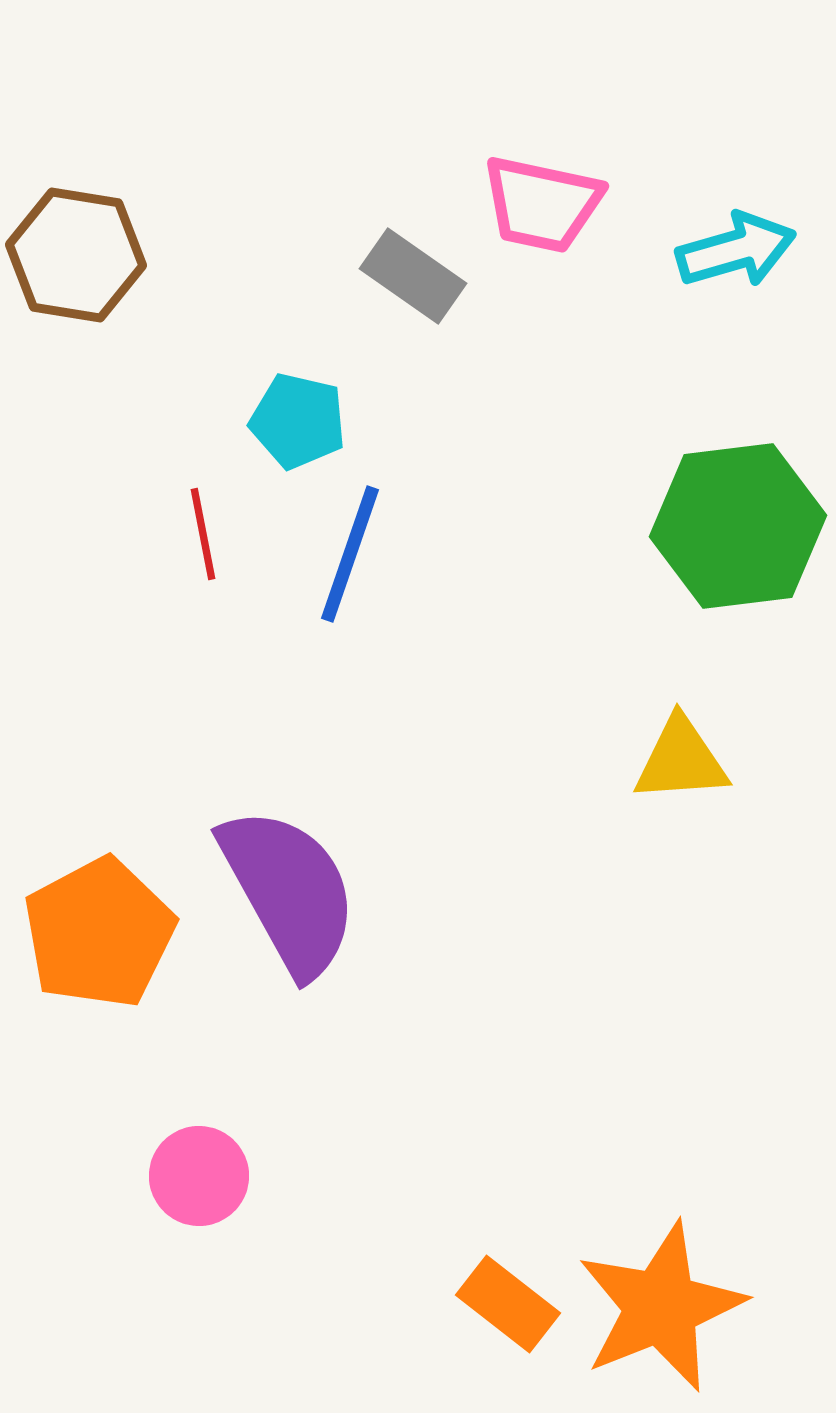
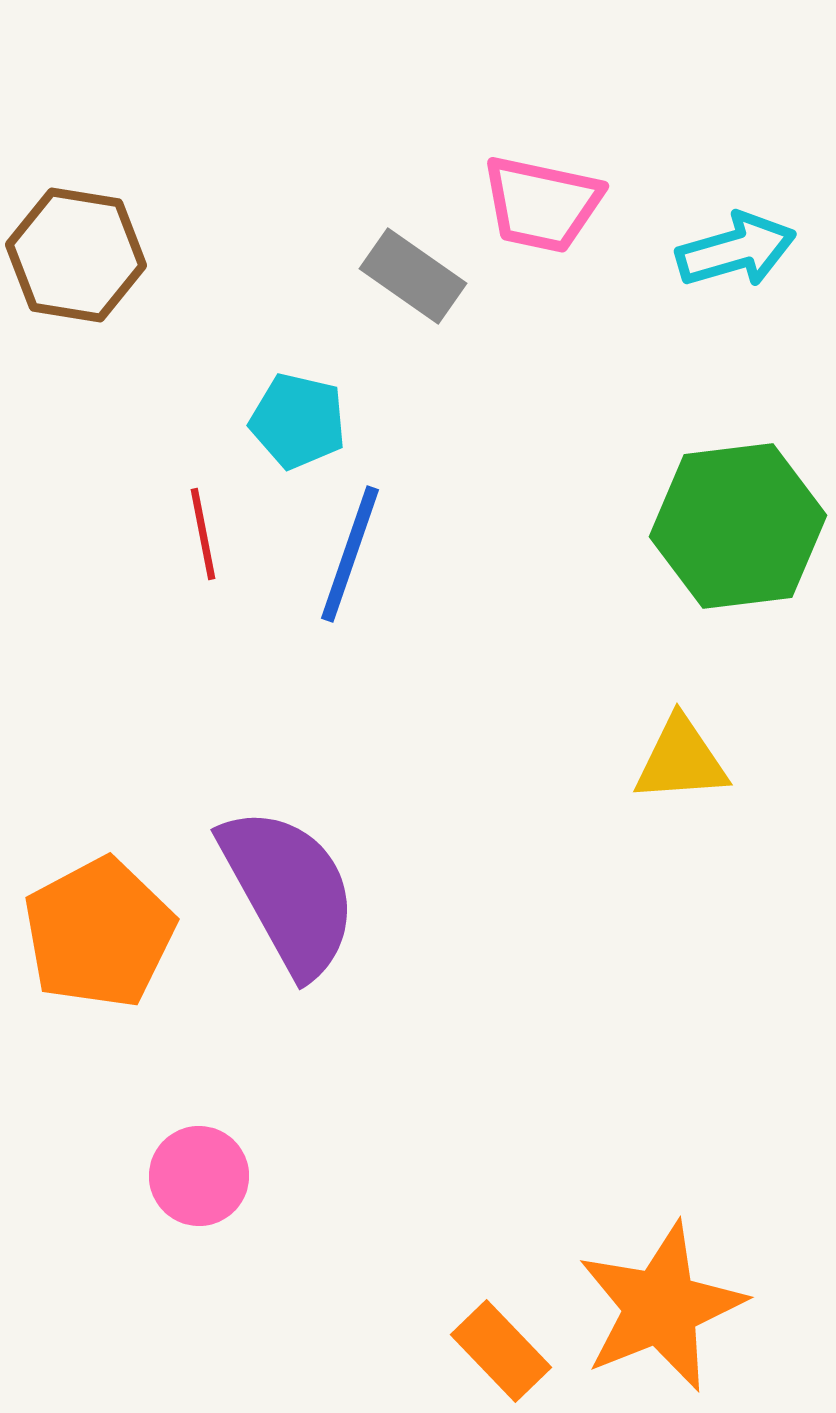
orange rectangle: moved 7 px left, 47 px down; rotated 8 degrees clockwise
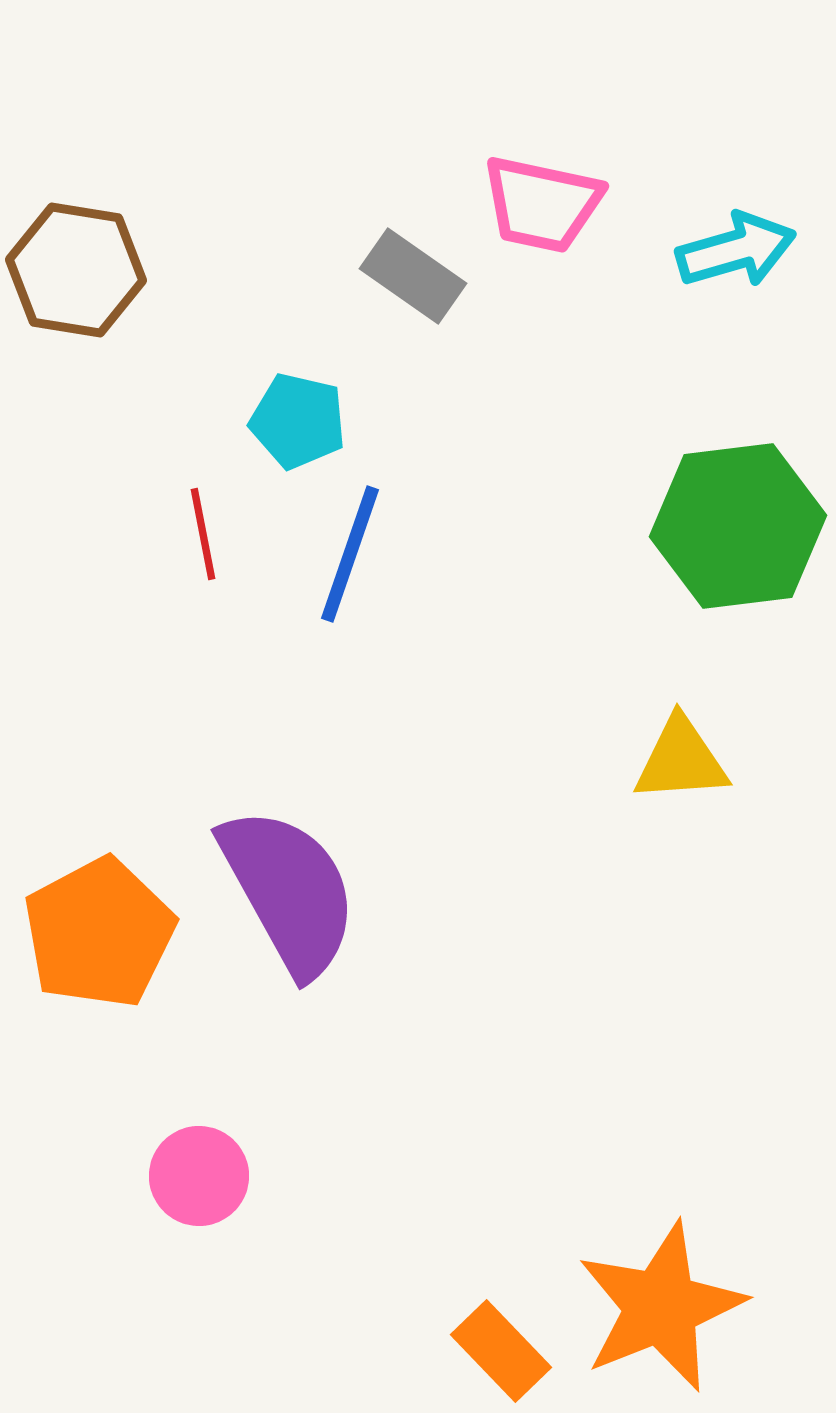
brown hexagon: moved 15 px down
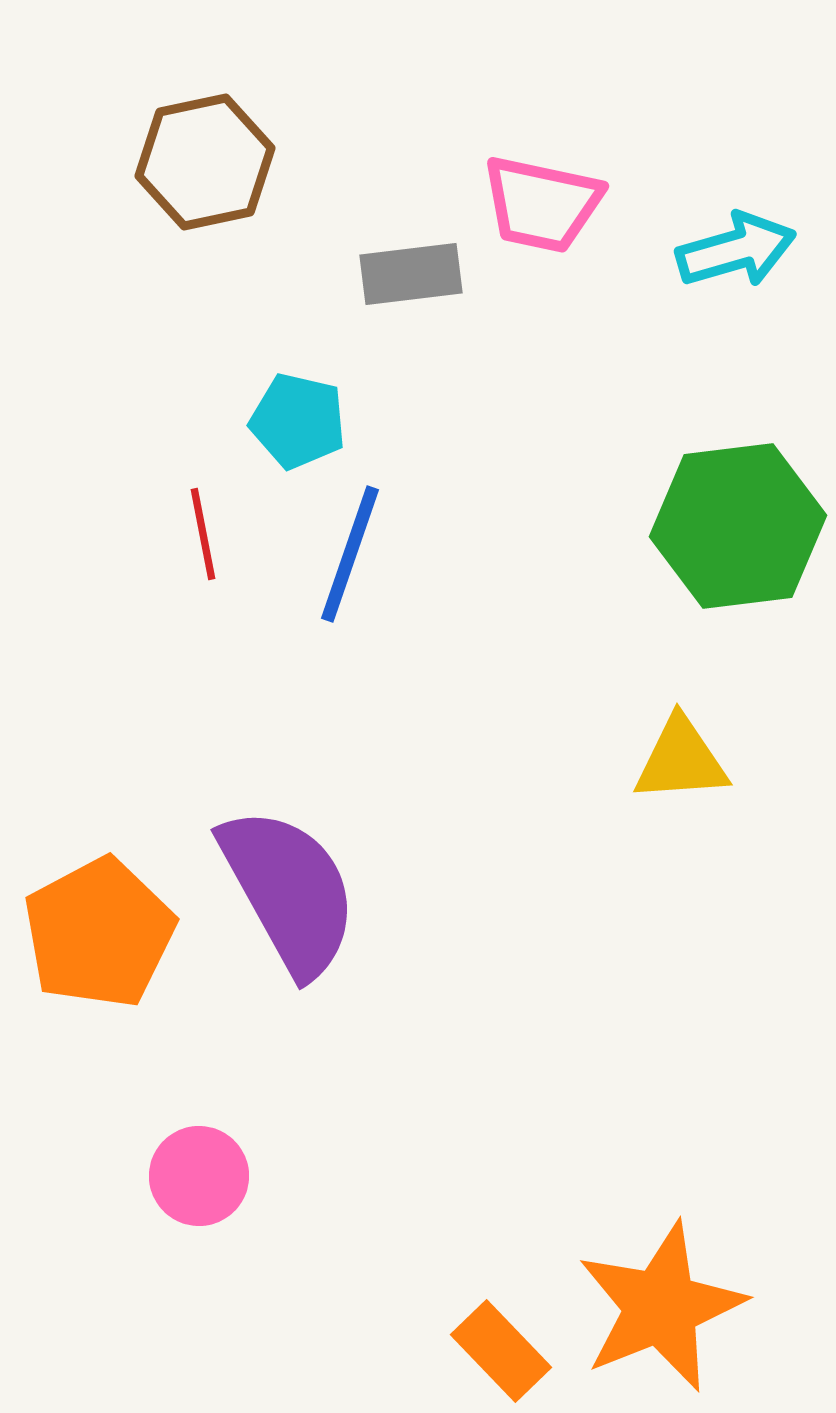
brown hexagon: moved 129 px right, 108 px up; rotated 21 degrees counterclockwise
gray rectangle: moved 2 px left, 2 px up; rotated 42 degrees counterclockwise
